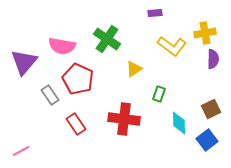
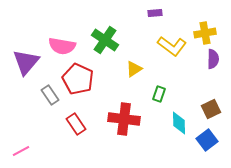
green cross: moved 2 px left, 1 px down
purple triangle: moved 2 px right
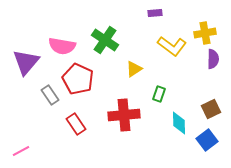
red cross: moved 4 px up; rotated 12 degrees counterclockwise
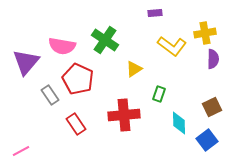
brown square: moved 1 px right, 2 px up
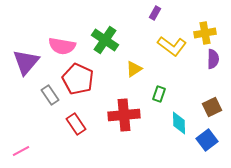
purple rectangle: rotated 56 degrees counterclockwise
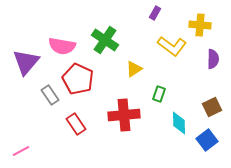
yellow cross: moved 5 px left, 8 px up; rotated 15 degrees clockwise
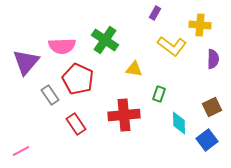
pink semicircle: rotated 12 degrees counterclockwise
yellow triangle: rotated 42 degrees clockwise
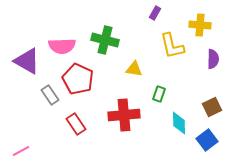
green cross: rotated 20 degrees counterclockwise
yellow L-shape: rotated 40 degrees clockwise
purple triangle: moved 1 px right, 1 px up; rotated 40 degrees counterclockwise
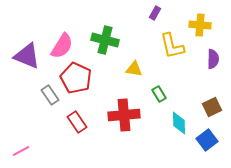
pink semicircle: rotated 56 degrees counterclockwise
purple triangle: moved 5 px up; rotated 8 degrees counterclockwise
red pentagon: moved 2 px left, 1 px up
green rectangle: rotated 49 degrees counterclockwise
red rectangle: moved 1 px right, 2 px up
